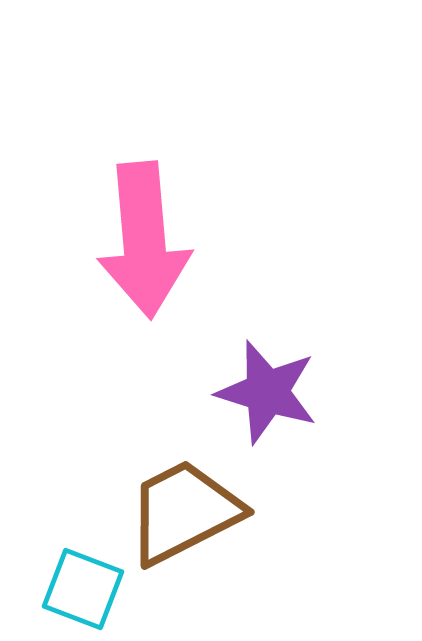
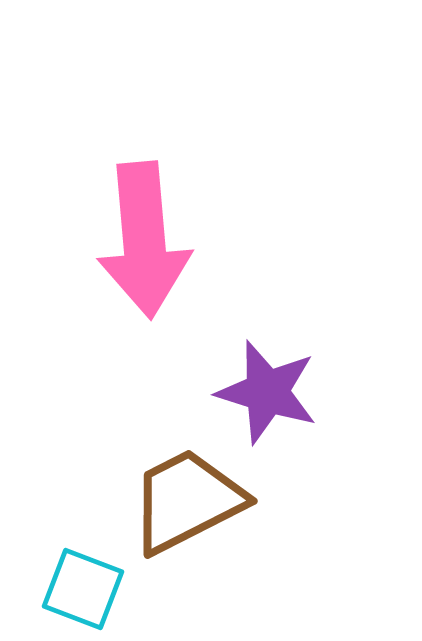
brown trapezoid: moved 3 px right, 11 px up
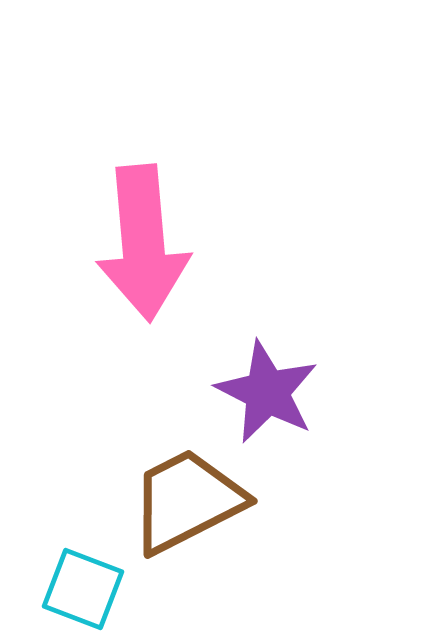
pink arrow: moved 1 px left, 3 px down
purple star: rotated 10 degrees clockwise
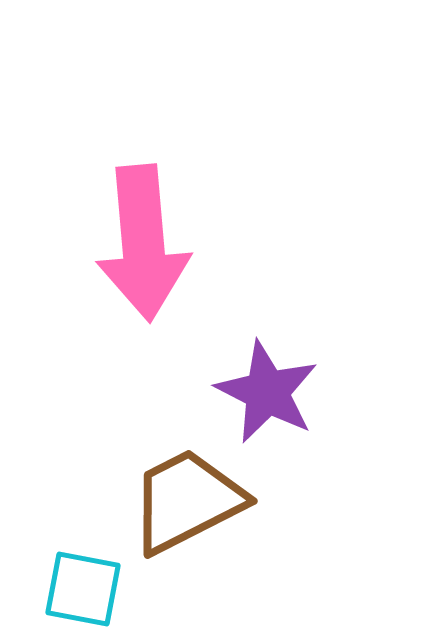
cyan square: rotated 10 degrees counterclockwise
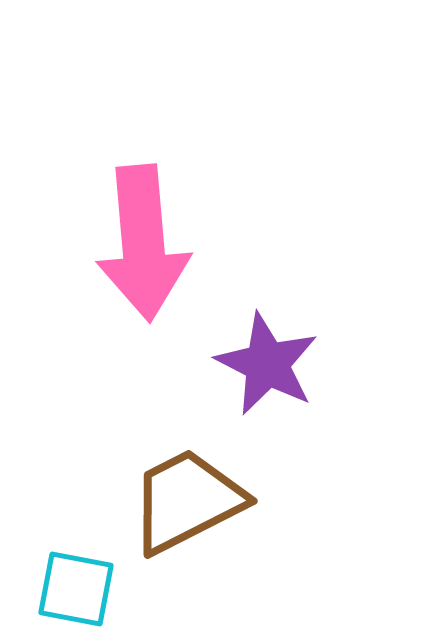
purple star: moved 28 px up
cyan square: moved 7 px left
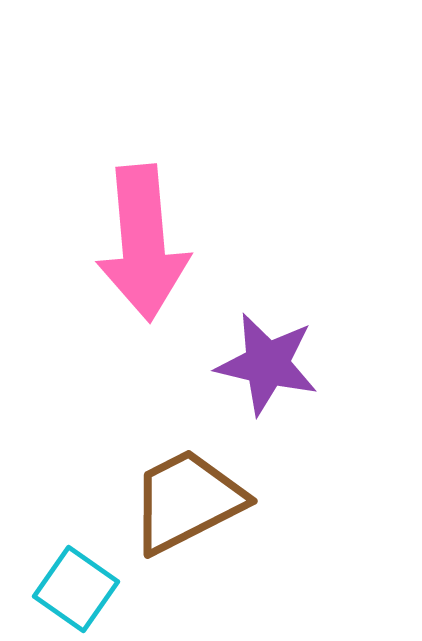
purple star: rotated 14 degrees counterclockwise
cyan square: rotated 24 degrees clockwise
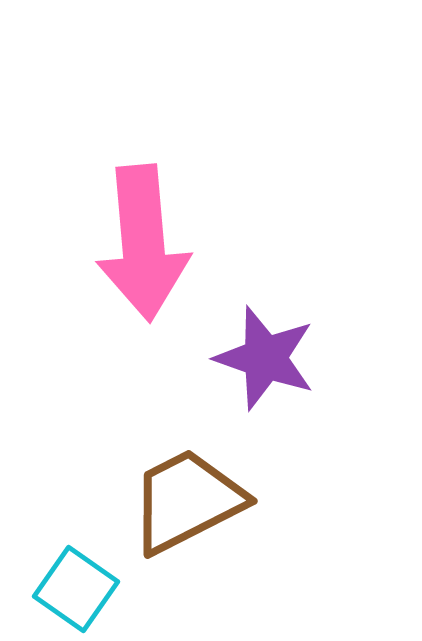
purple star: moved 2 px left, 6 px up; rotated 6 degrees clockwise
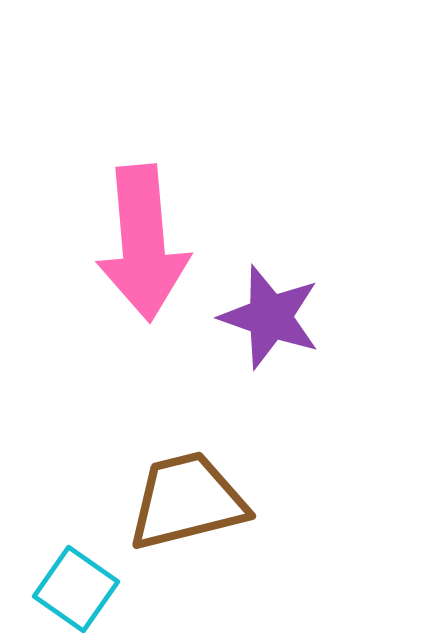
purple star: moved 5 px right, 41 px up
brown trapezoid: rotated 13 degrees clockwise
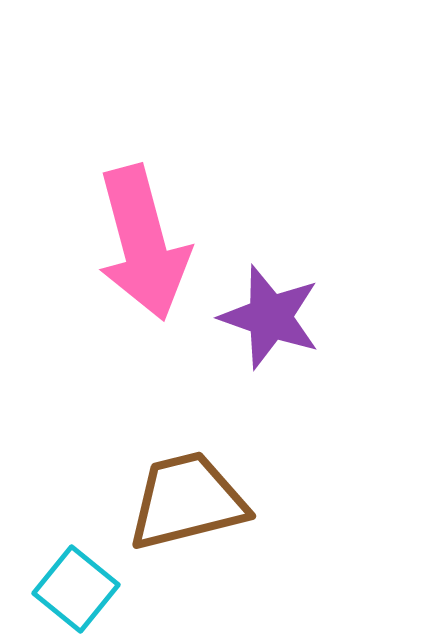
pink arrow: rotated 10 degrees counterclockwise
cyan square: rotated 4 degrees clockwise
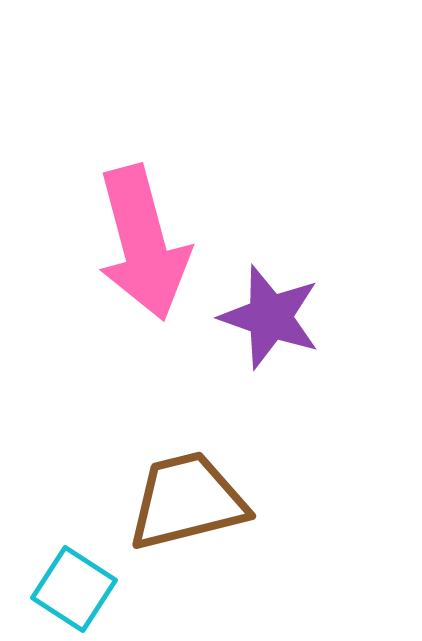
cyan square: moved 2 px left; rotated 6 degrees counterclockwise
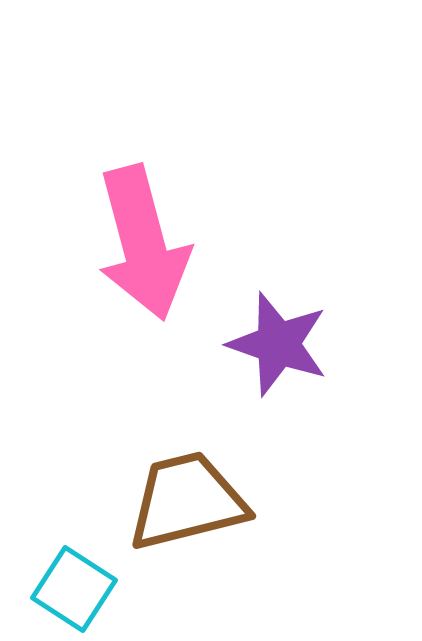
purple star: moved 8 px right, 27 px down
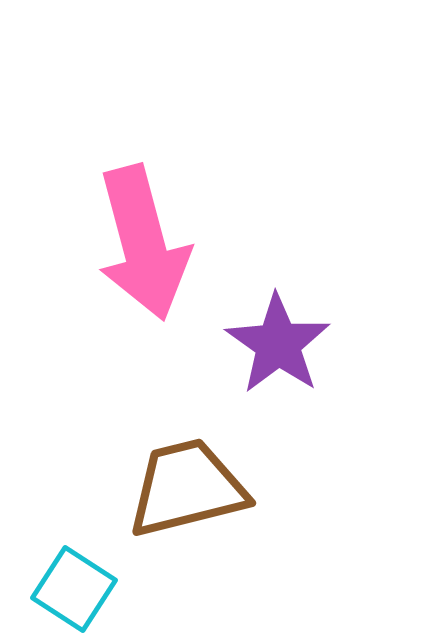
purple star: rotated 16 degrees clockwise
brown trapezoid: moved 13 px up
